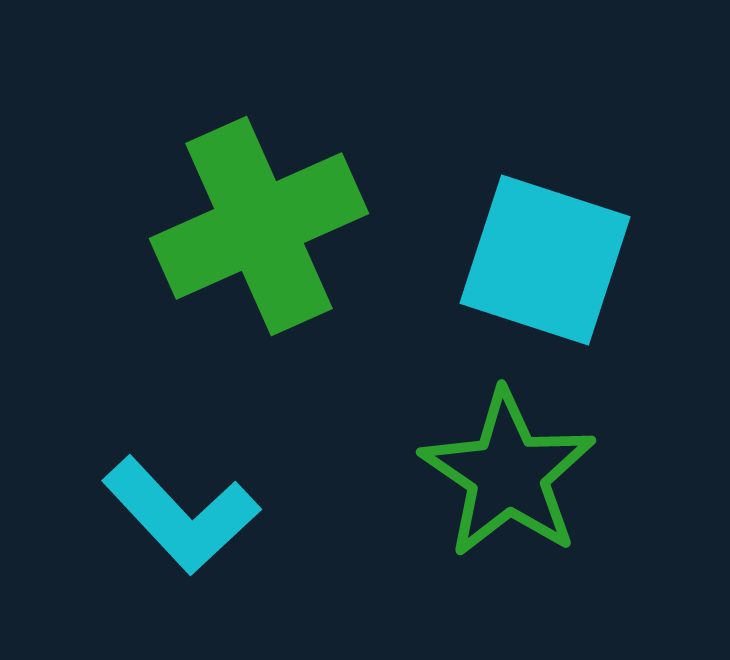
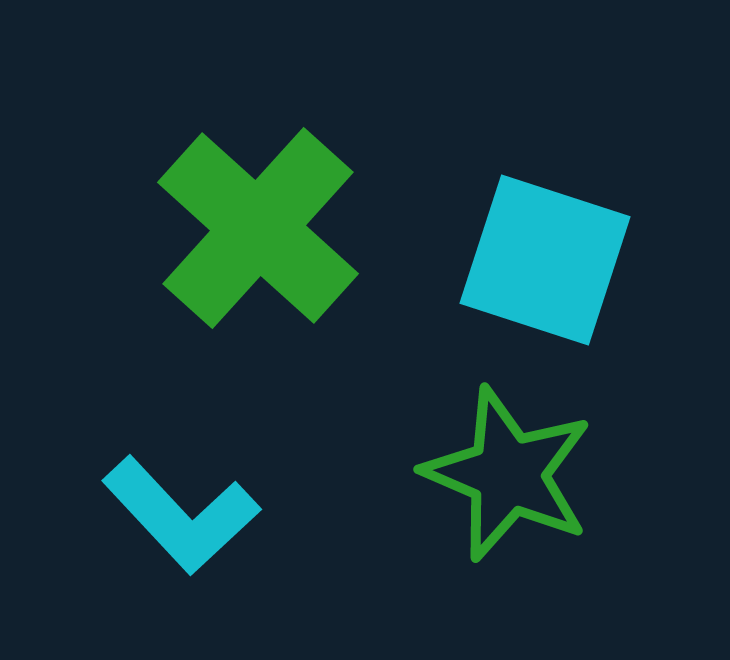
green cross: moved 1 px left, 2 px down; rotated 24 degrees counterclockwise
green star: rotated 11 degrees counterclockwise
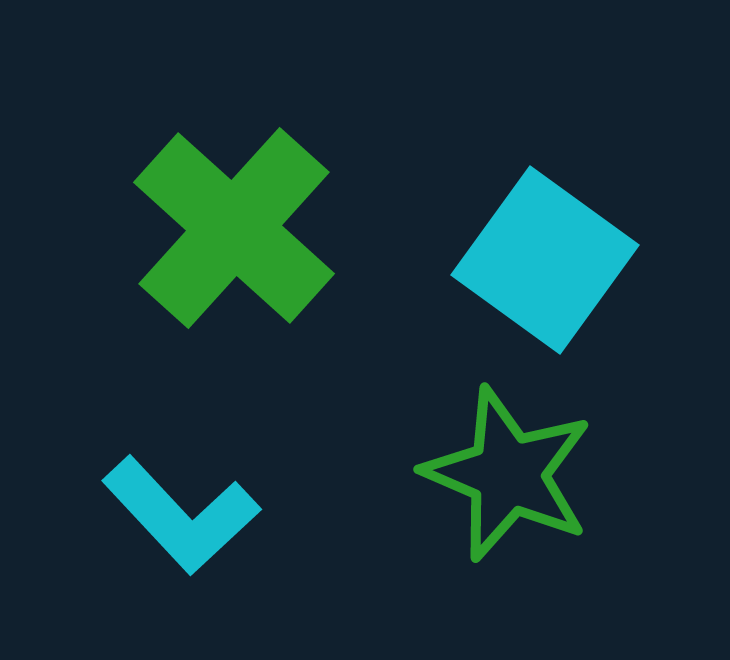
green cross: moved 24 px left
cyan square: rotated 18 degrees clockwise
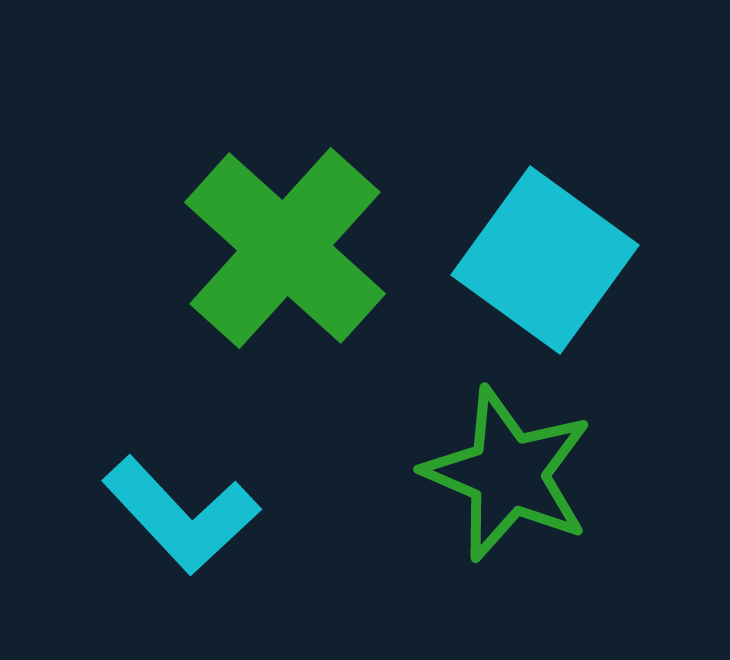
green cross: moved 51 px right, 20 px down
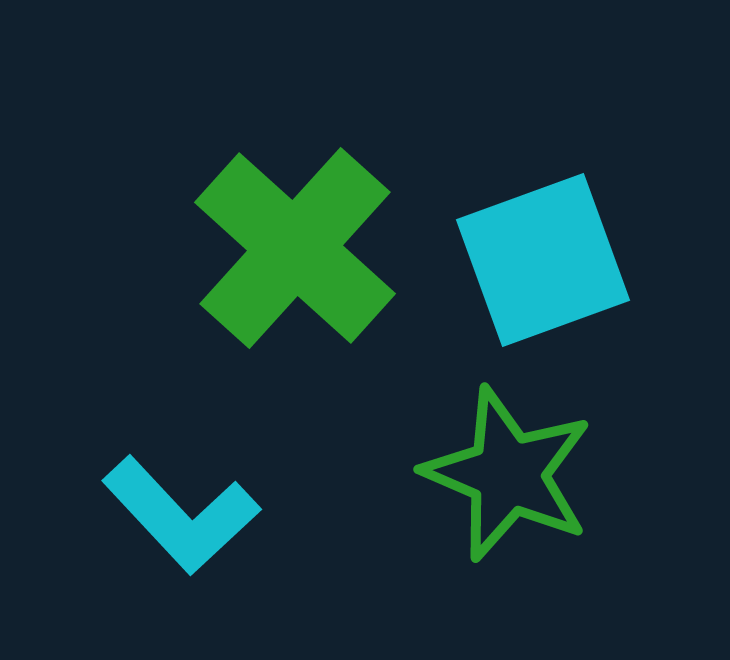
green cross: moved 10 px right
cyan square: moved 2 px left; rotated 34 degrees clockwise
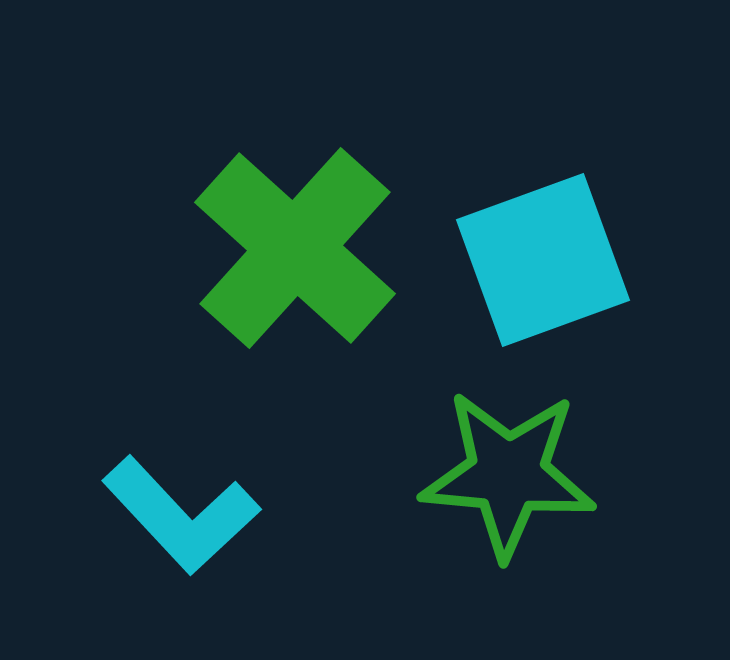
green star: rotated 18 degrees counterclockwise
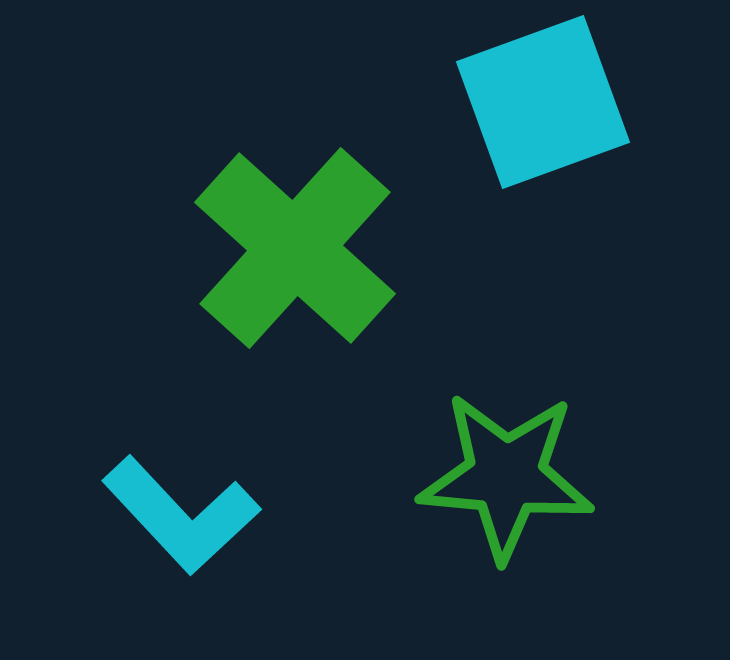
cyan square: moved 158 px up
green star: moved 2 px left, 2 px down
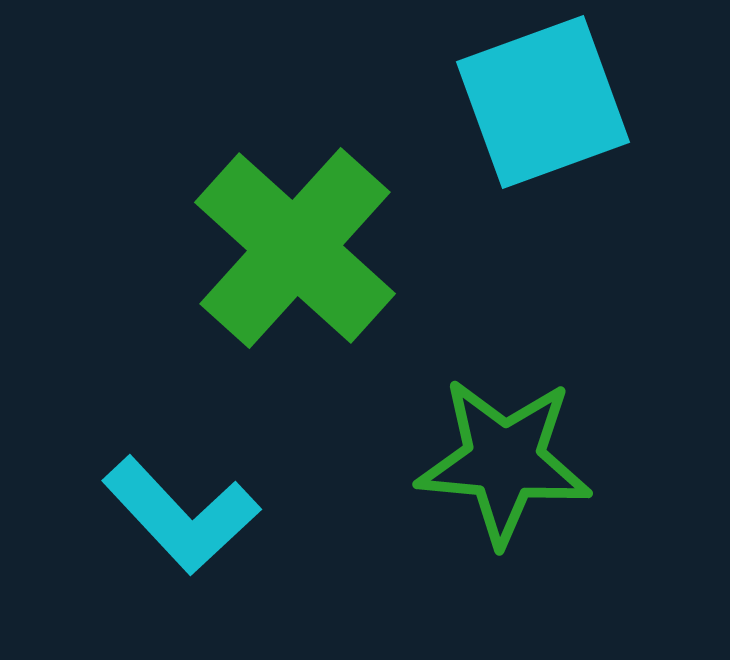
green star: moved 2 px left, 15 px up
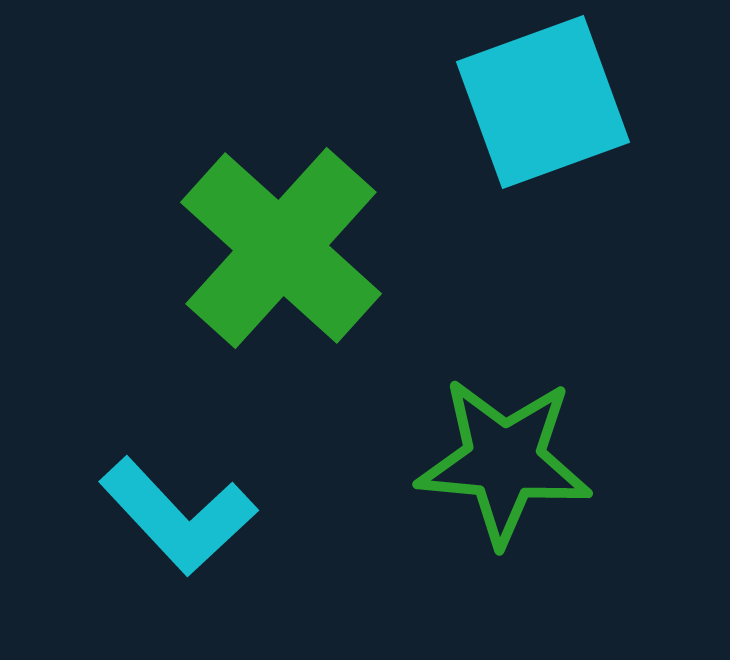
green cross: moved 14 px left
cyan L-shape: moved 3 px left, 1 px down
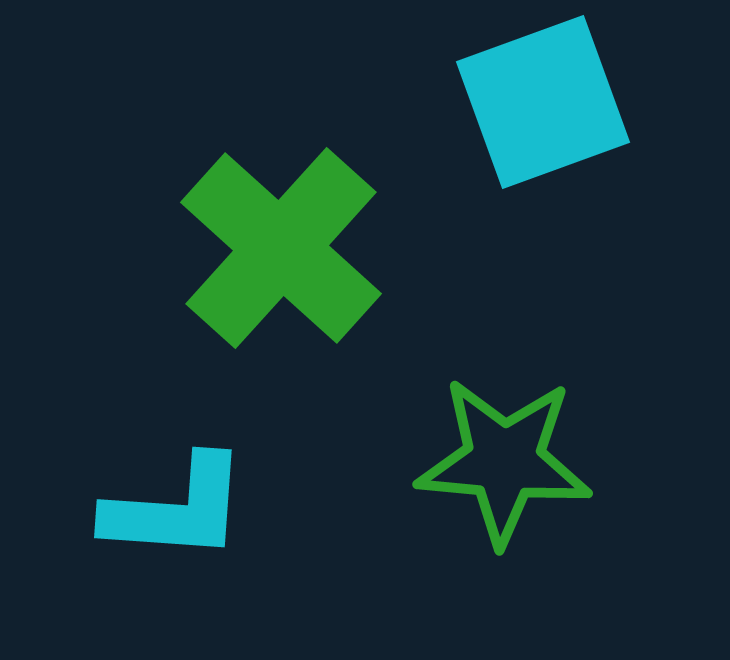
cyan L-shape: moved 2 px left, 7 px up; rotated 43 degrees counterclockwise
